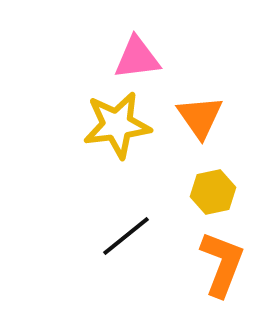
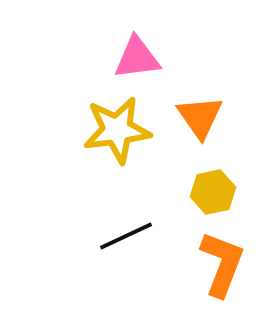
yellow star: moved 5 px down
black line: rotated 14 degrees clockwise
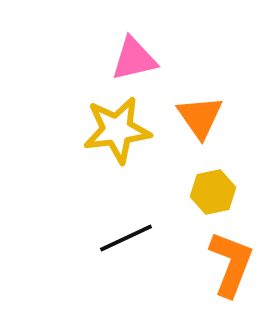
pink triangle: moved 3 px left, 1 px down; rotated 6 degrees counterclockwise
black line: moved 2 px down
orange L-shape: moved 9 px right
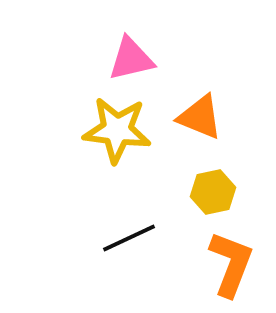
pink triangle: moved 3 px left
orange triangle: rotated 33 degrees counterclockwise
yellow star: rotated 14 degrees clockwise
black line: moved 3 px right
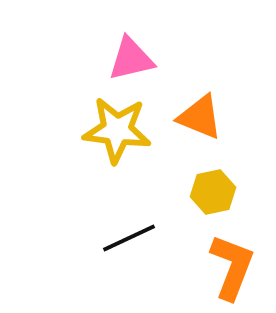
orange L-shape: moved 1 px right, 3 px down
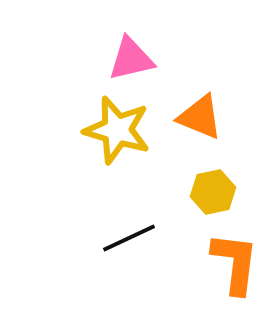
yellow star: rotated 10 degrees clockwise
orange L-shape: moved 3 px right, 4 px up; rotated 14 degrees counterclockwise
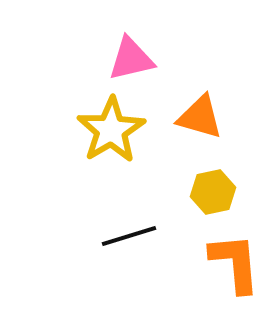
orange triangle: rotated 6 degrees counterclockwise
yellow star: moved 6 px left; rotated 24 degrees clockwise
black line: moved 2 px up; rotated 8 degrees clockwise
orange L-shape: rotated 12 degrees counterclockwise
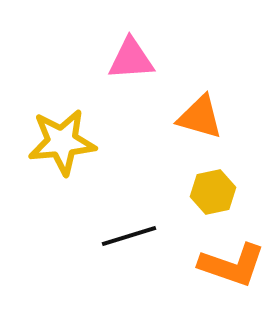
pink triangle: rotated 9 degrees clockwise
yellow star: moved 49 px left, 12 px down; rotated 26 degrees clockwise
orange L-shape: moved 3 px left, 2 px down; rotated 114 degrees clockwise
